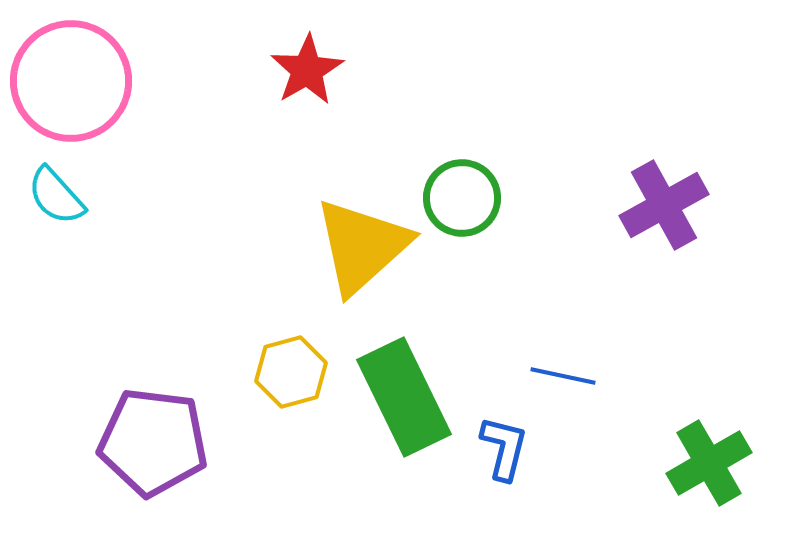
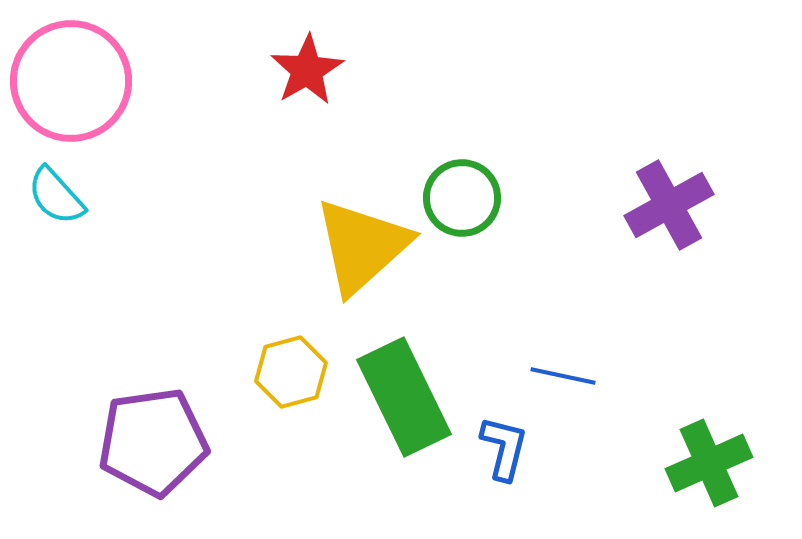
purple cross: moved 5 px right
purple pentagon: rotated 15 degrees counterclockwise
green cross: rotated 6 degrees clockwise
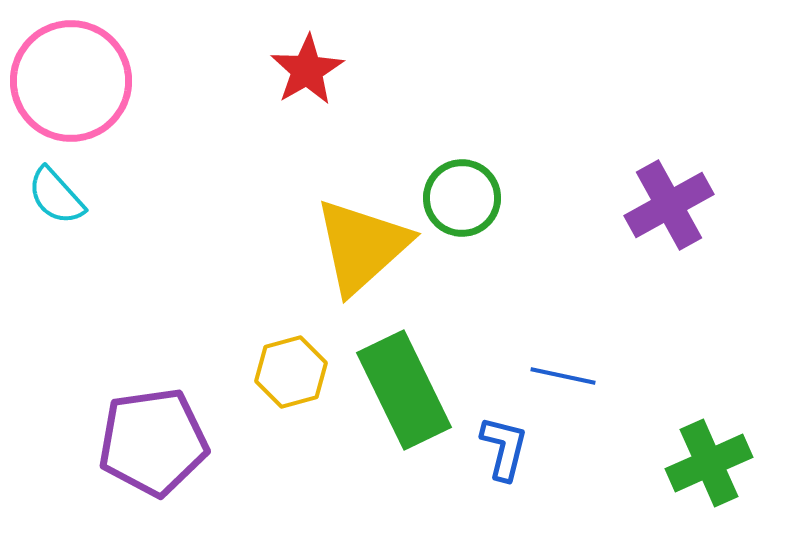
green rectangle: moved 7 px up
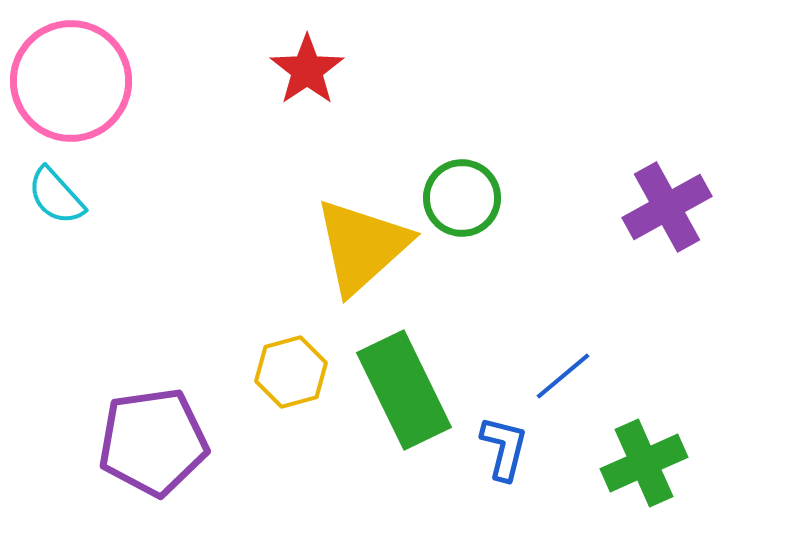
red star: rotated 4 degrees counterclockwise
purple cross: moved 2 px left, 2 px down
blue line: rotated 52 degrees counterclockwise
green cross: moved 65 px left
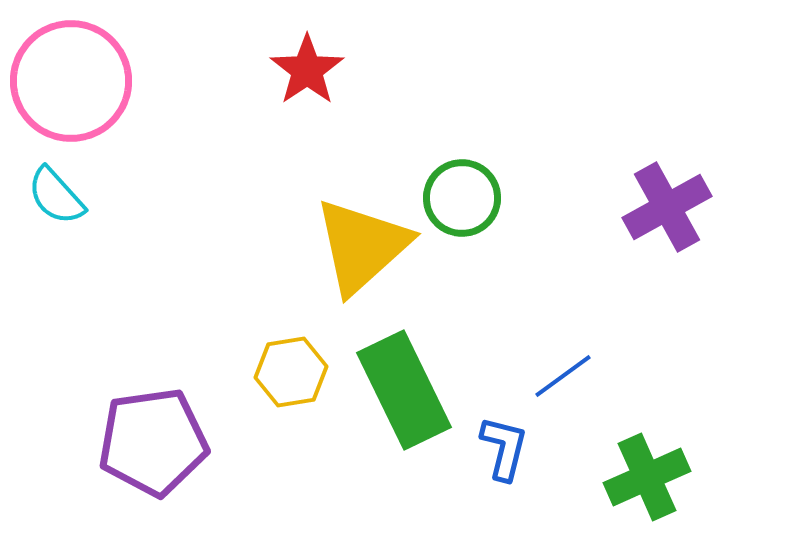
yellow hexagon: rotated 6 degrees clockwise
blue line: rotated 4 degrees clockwise
green cross: moved 3 px right, 14 px down
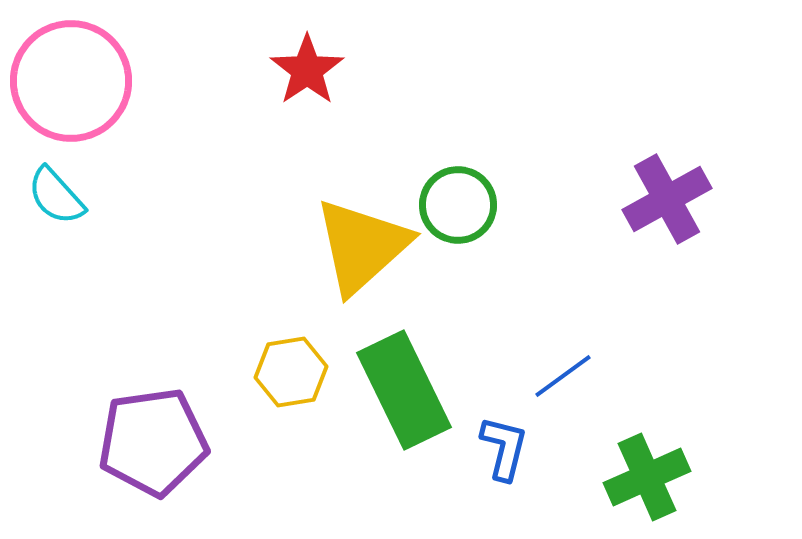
green circle: moved 4 px left, 7 px down
purple cross: moved 8 px up
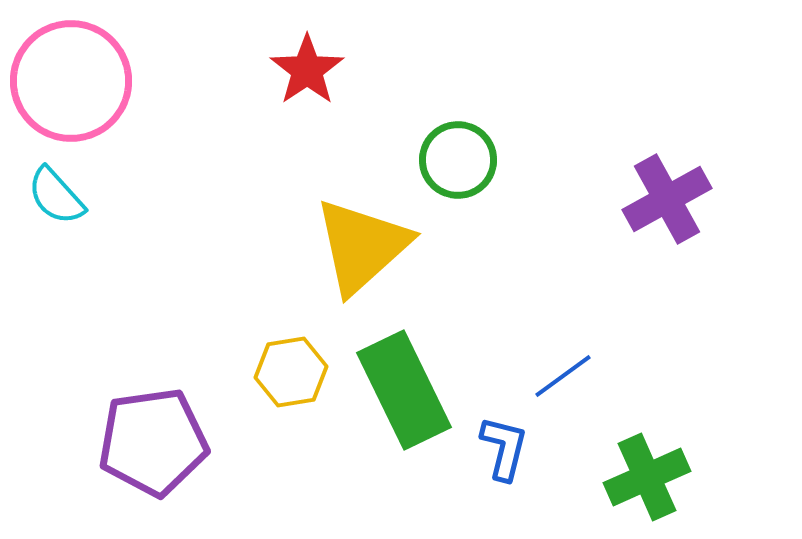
green circle: moved 45 px up
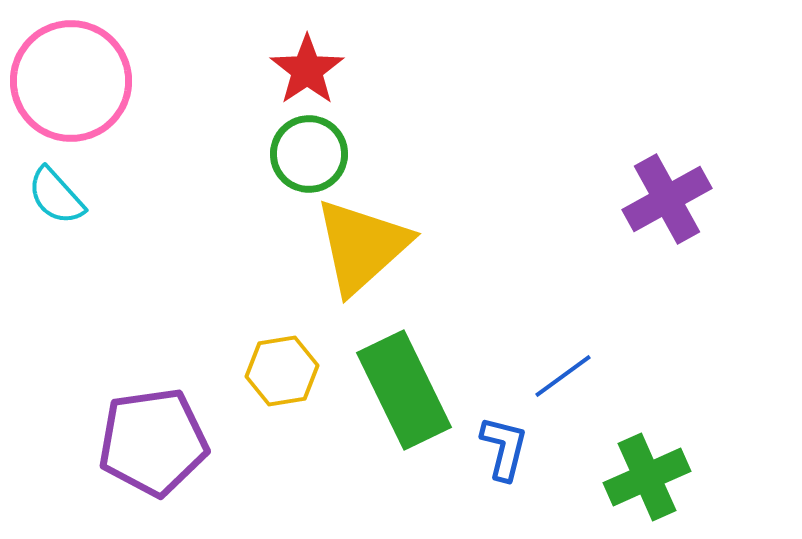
green circle: moved 149 px left, 6 px up
yellow hexagon: moved 9 px left, 1 px up
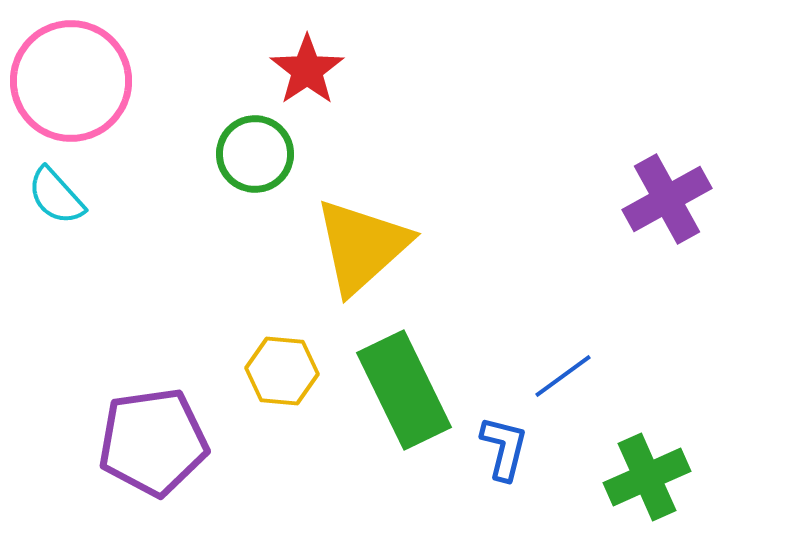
green circle: moved 54 px left
yellow hexagon: rotated 14 degrees clockwise
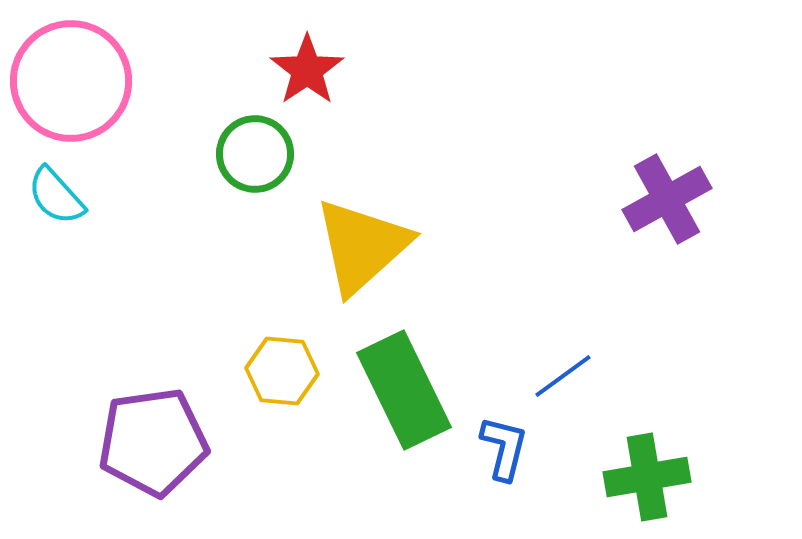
green cross: rotated 14 degrees clockwise
